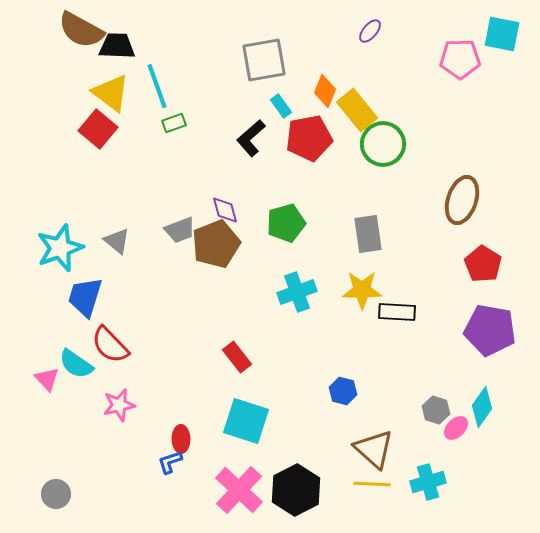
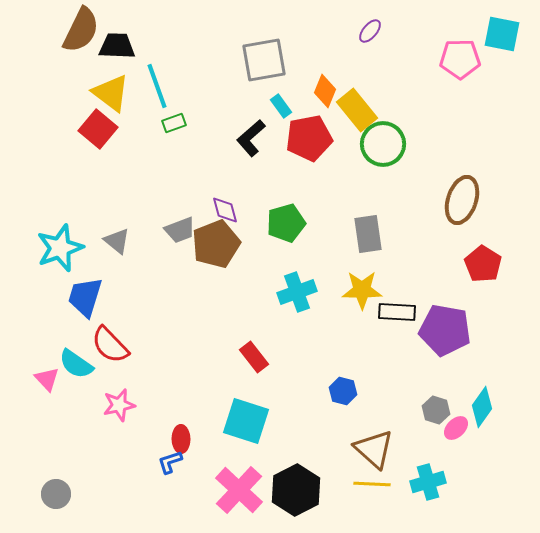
brown semicircle at (81, 30): rotated 93 degrees counterclockwise
purple pentagon at (490, 330): moved 45 px left
red rectangle at (237, 357): moved 17 px right
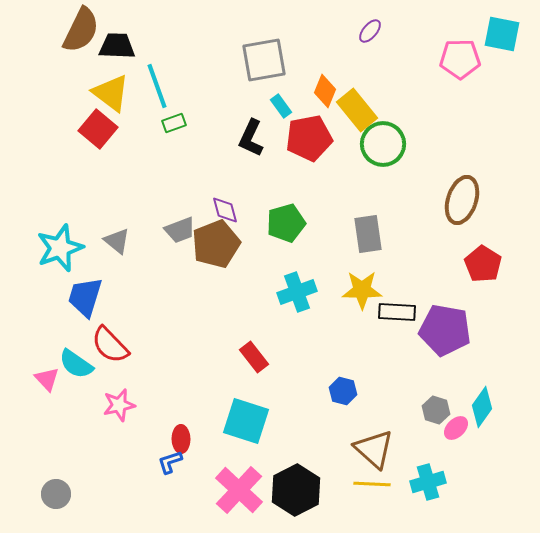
black L-shape at (251, 138): rotated 24 degrees counterclockwise
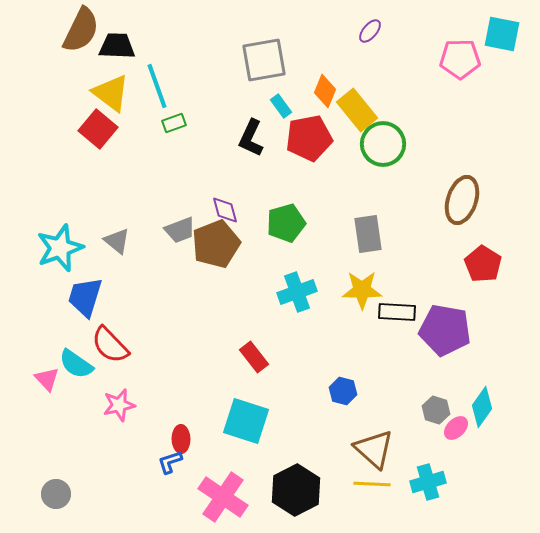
pink cross at (239, 490): moved 16 px left, 7 px down; rotated 9 degrees counterclockwise
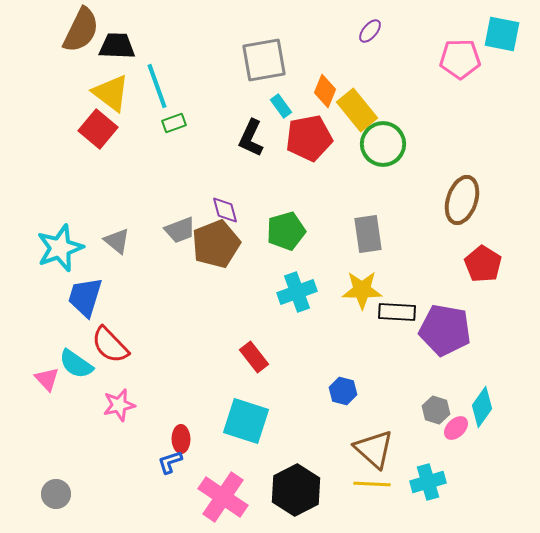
green pentagon at (286, 223): moved 8 px down
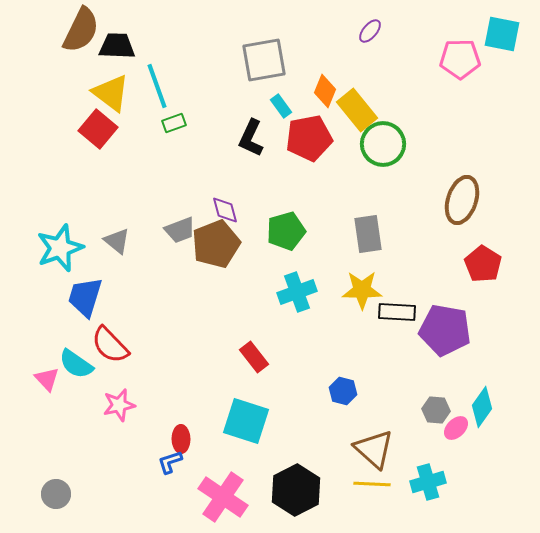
gray hexagon at (436, 410): rotated 12 degrees counterclockwise
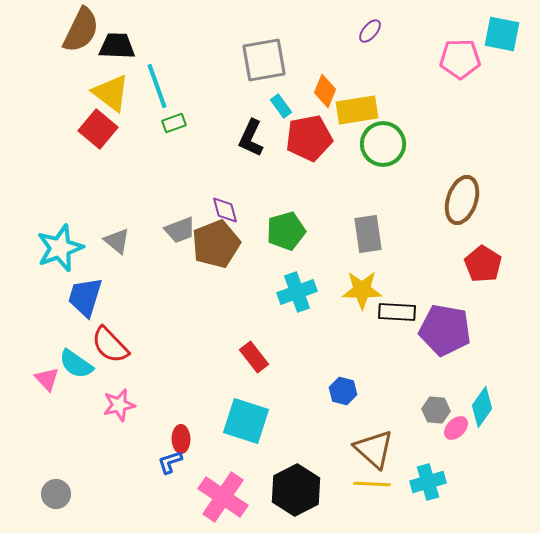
yellow rectangle at (357, 110): rotated 60 degrees counterclockwise
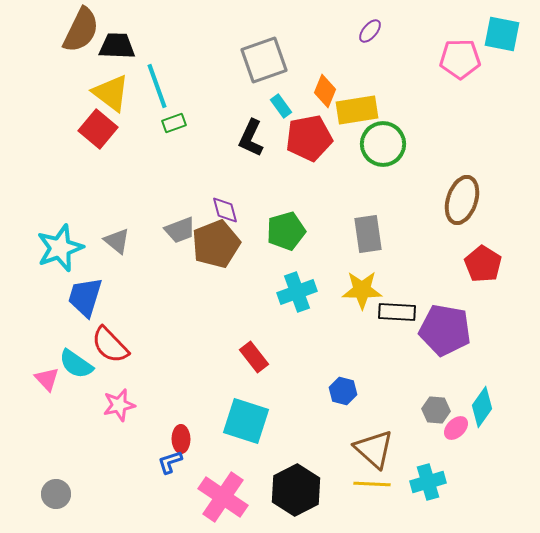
gray square at (264, 60): rotated 9 degrees counterclockwise
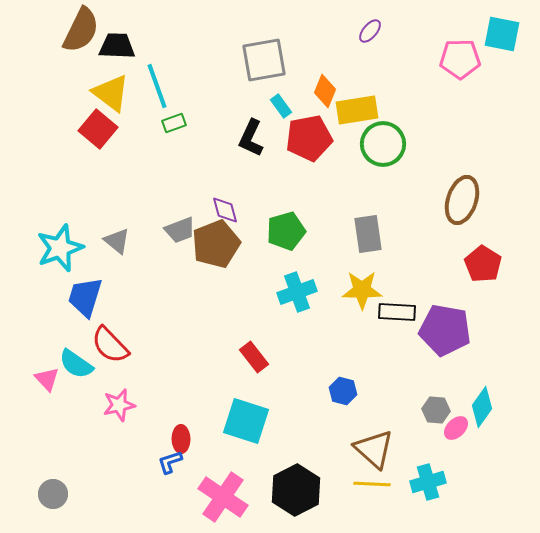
gray square at (264, 60): rotated 9 degrees clockwise
gray circle at (56, 494): moved 3 px left
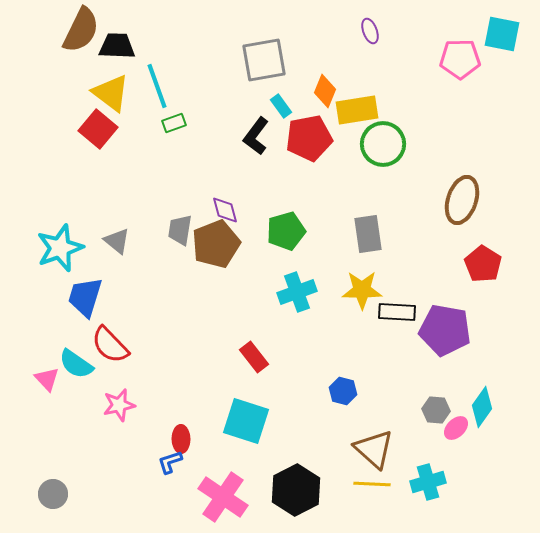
purple ellipse at (370, 31): rotated 60 degrees counterclockwise
black L-shape at (251, 138): moved 5 px right, 2 px up; rotated 12 degrees clockwise
gray trapezoid at (180, 230): rotated 120 degrees clockwise
